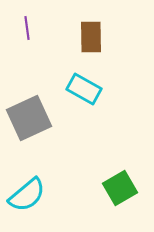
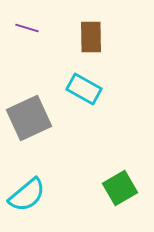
purple line: rotated 65 degrees counterclockwise
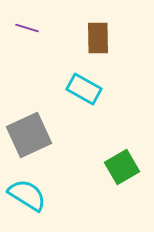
brown rectangle: moved 7 px right, 1 px down
gray square: moved 17 px down
green square: moved 2 px right, 21 px up
cyan semicircle: rotated 108 degrees counterclockwise
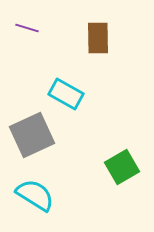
cyan rectangle: moved 18 px left, 5 px down
gray square: moved 3 px right
cyan semicircle: moved 8 px right
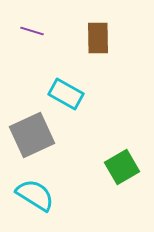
purple line: moved 5 px right, 3 px down
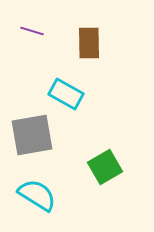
brown rectangle: moved 9 px left, 5 px down
gray square: rotated 15 degrees clockwise
green square: moved 17 px left
cyan semicircle: moved 2 px right
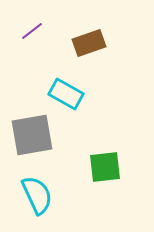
purple line: rotated 55 degrees counterclockwise
brown rectangle: rotated 72 degrees clockwise
green square: rotated 24 degrees clockwise
cyan semicircle: rotated 33 degrees clockwise
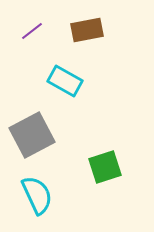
brown rectangle: moved 2 px left, 13 px up; rotated 8 degrees clockwise
cyan rectangle: moved 1 px left, 13 px up
gray square: rotated 18 degrees counterclockwise
green square: rotated 12 degrees counterclockwise
